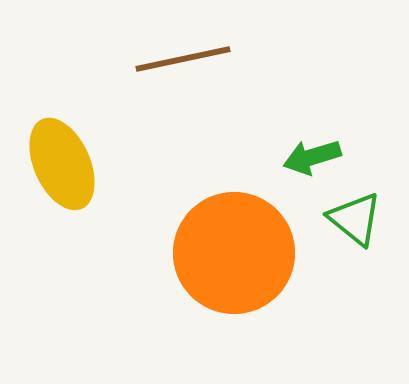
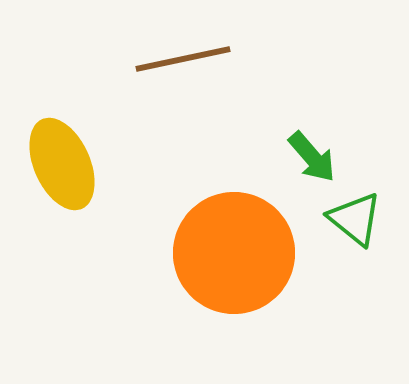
green arrow: rotated 114 degrees counterclockwise
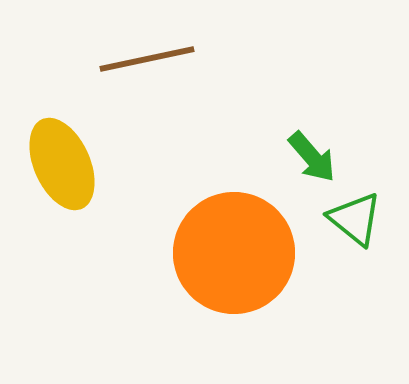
brown line: moved 36 px left
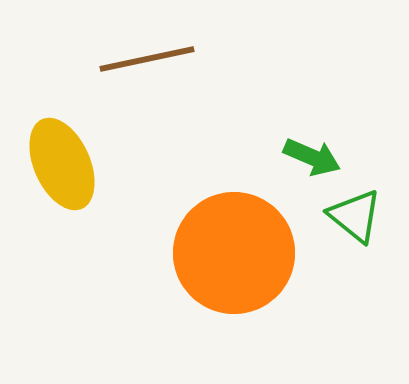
green arrow: rotated 26 degrees counterclockwise
green triangle: moved 3 px up
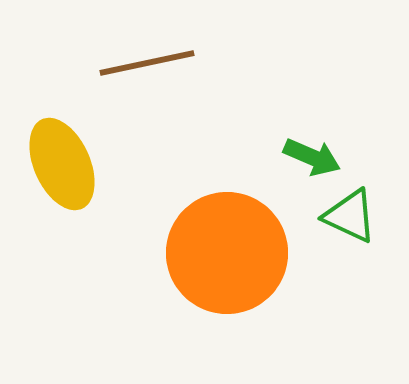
brown line: moved 4 px down
green triangle: moved 5 px left; rotated 14 degrees counterclockwise
orange circle: moved 7 px left
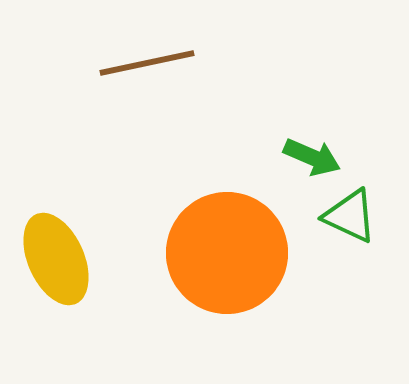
yellow ellipse: moved 6 px left, 95 px down
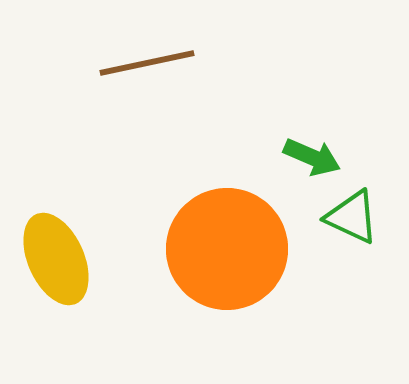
green triangle: moved 2 px right, 1 px down
orange circle: moved 4 px up
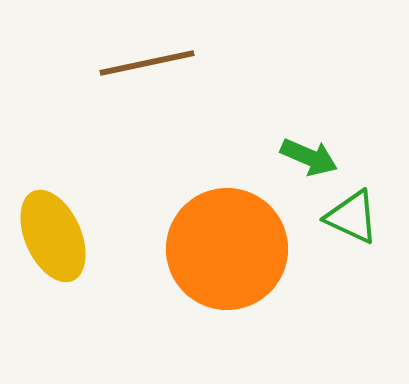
green arrow: moved 3 px left
yellow ellipse: moved 3 px left, 23 px up
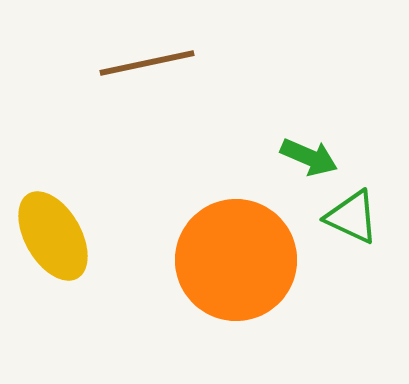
yellow ellipse: rotated 6 degrees counterclockwise
orange circle: moved 9 px right, 11 px down
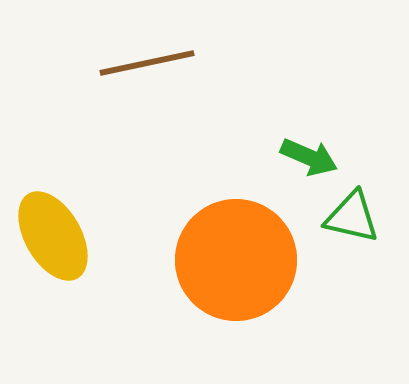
green triangle: rotated 12 degrees counterclockwise
